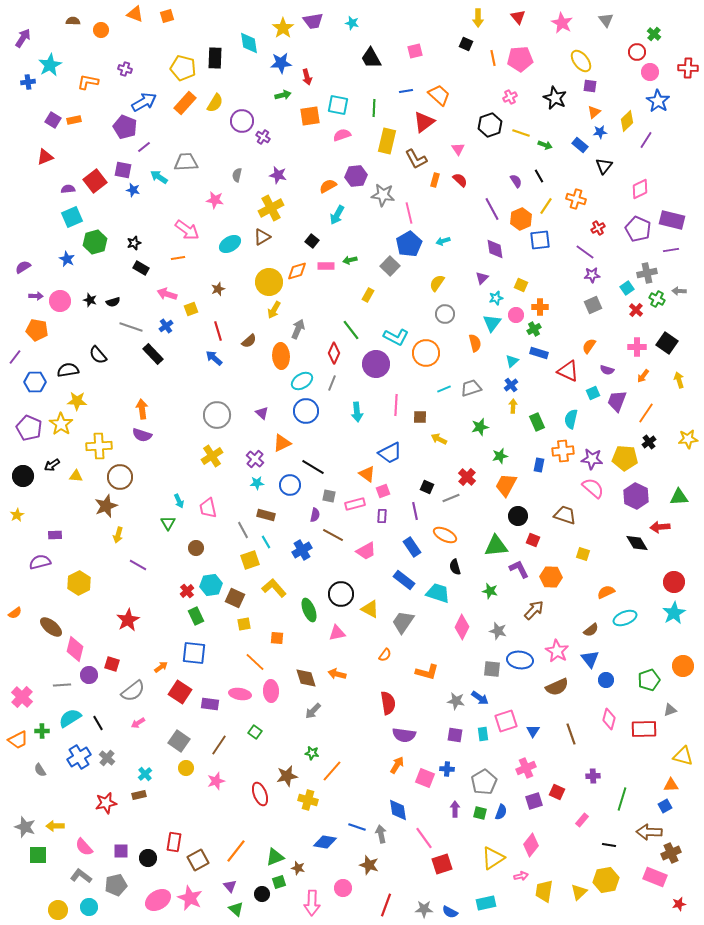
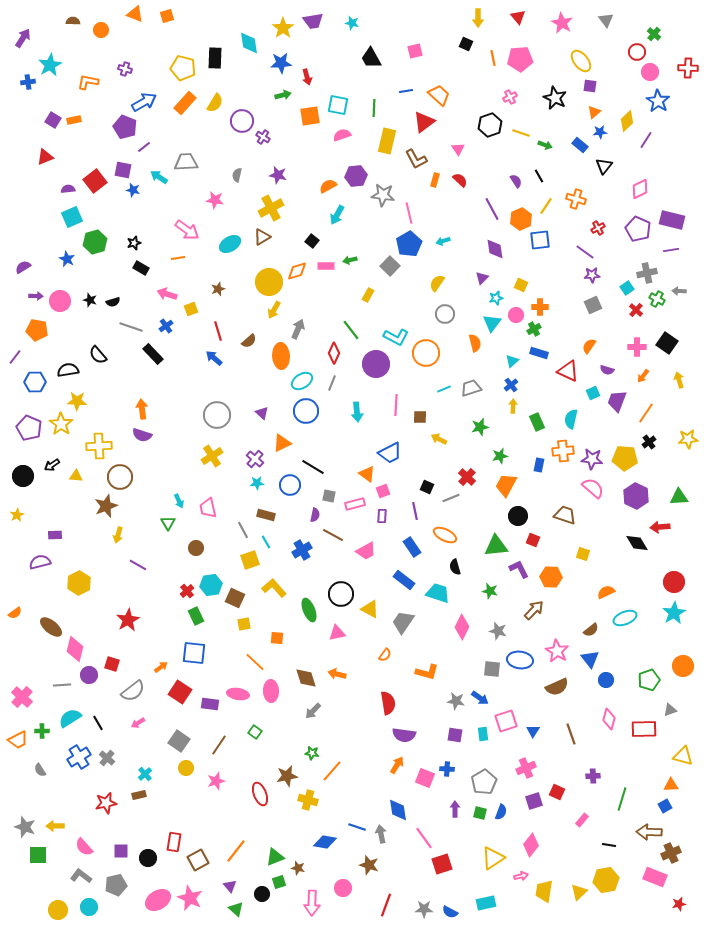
pink ellipse at (240, 694): moved 2 px left
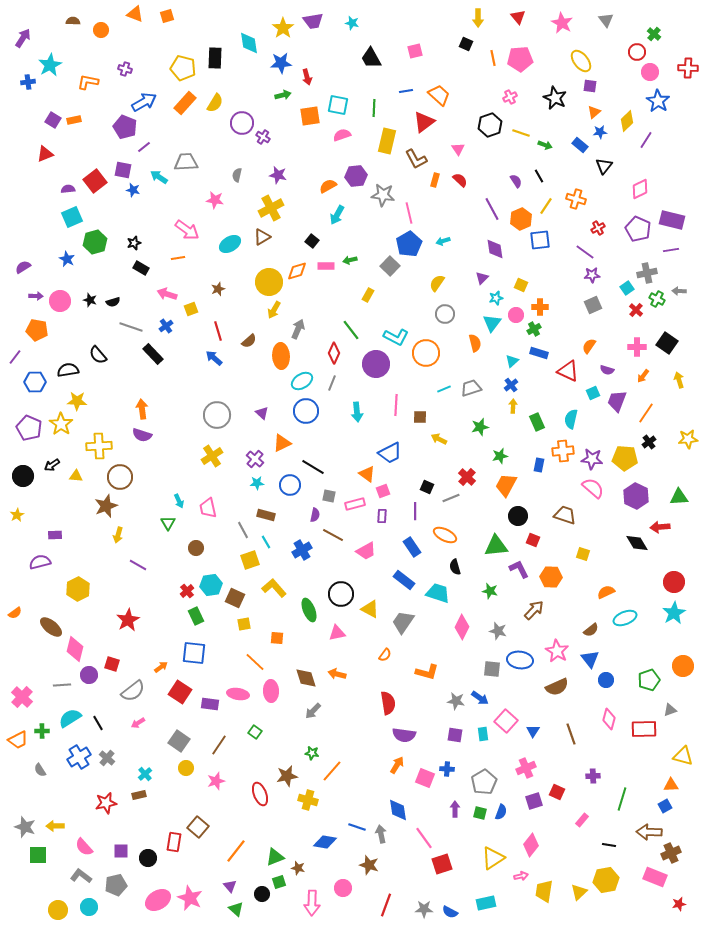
purple circle at (242, 121): moved 2 px down
red triangle at (45, 157): moved 3 px up
purple line at (415, 511): rotated 12 degrees clockwise
yellow hexagon at (79, 583): moved 1 px left, 6 px down
pink square at (506, 721): rotated 30 degrees counterclockwise
brown square at (198, 860): moved 33 px up; rotated 20 degrees counterclockwise
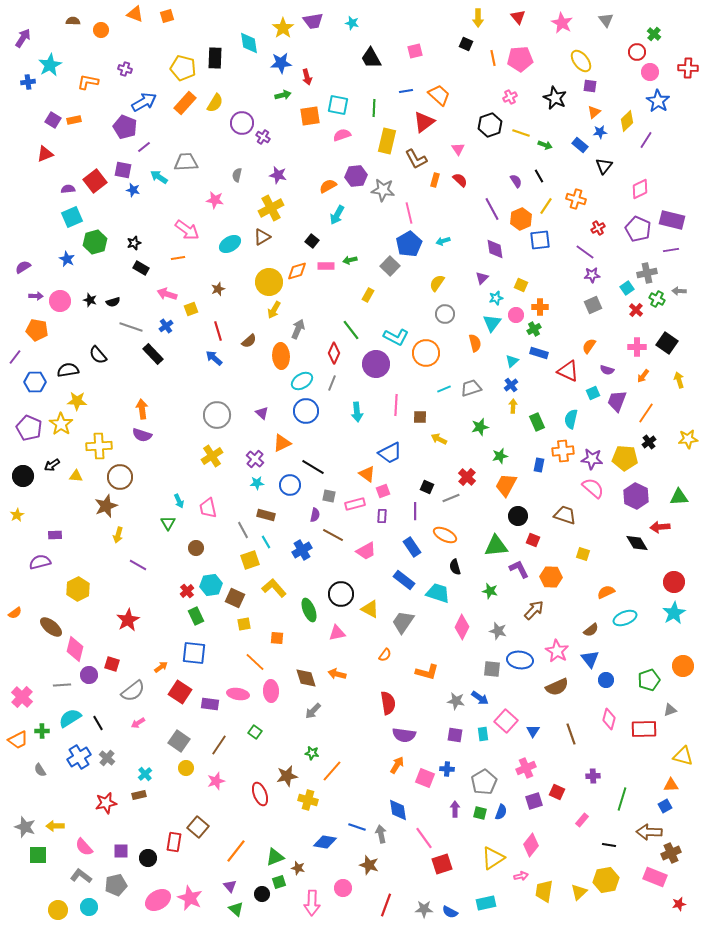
gray star at (383, 195): moved 5 px up
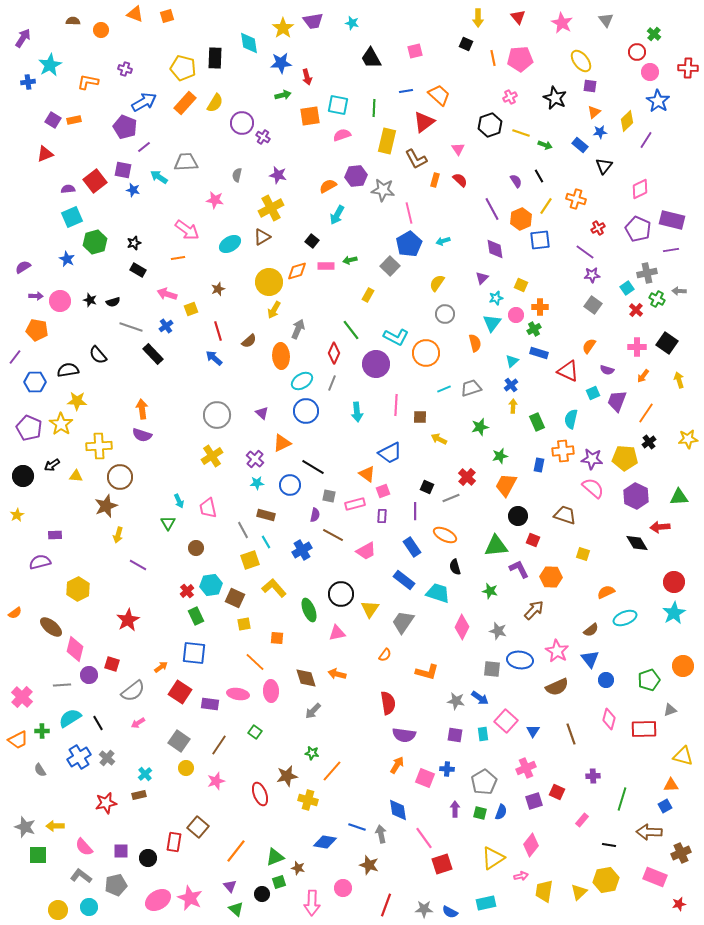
black rectangle at (141, 268): moved 3 px left, 2 px down
gray square at (593, 305): rotated 30 degrees counterclockwise
yellow triangle at (370, 609): rotated 36 degrees clockwise
brown cross at (671, 853): moved 10 px right
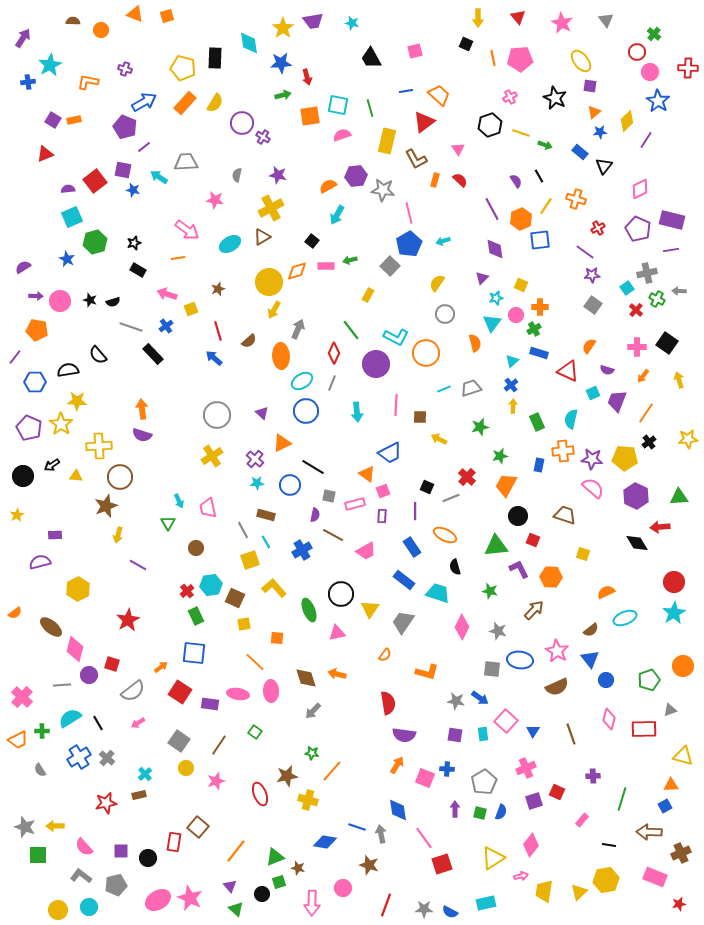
green line at (374, 108): moved 4 px left; rotated 18 degrees counterclockwise
blue rectangle at (580, 145): moved 7 px down
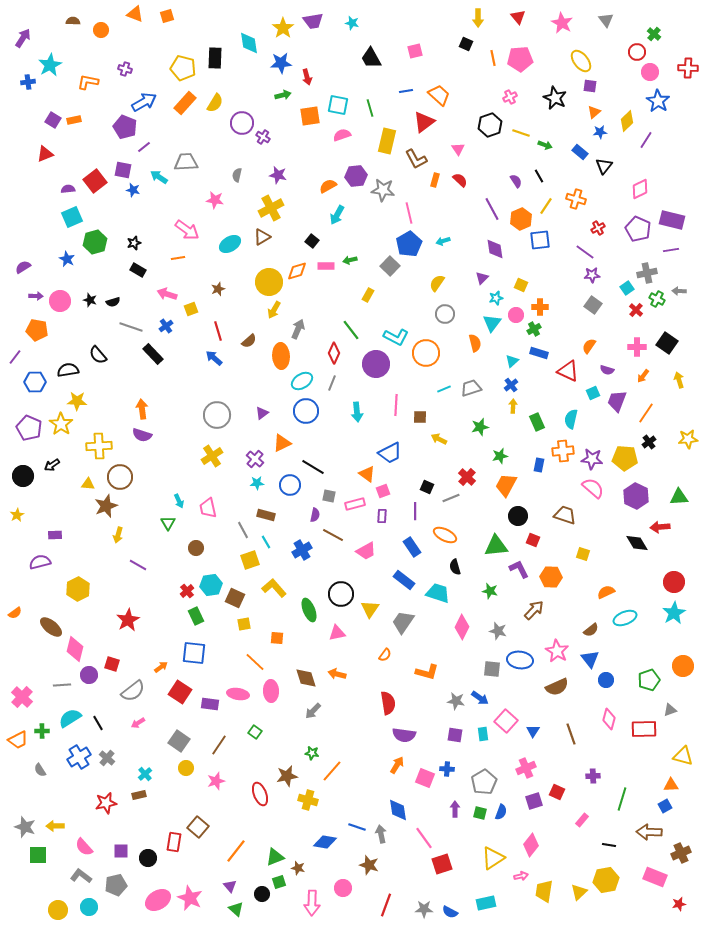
purple triangle at (262, 413): rotated 40 degrees clockwise
yellow triangle at (76, 476): moved 12 px right, 8 px down
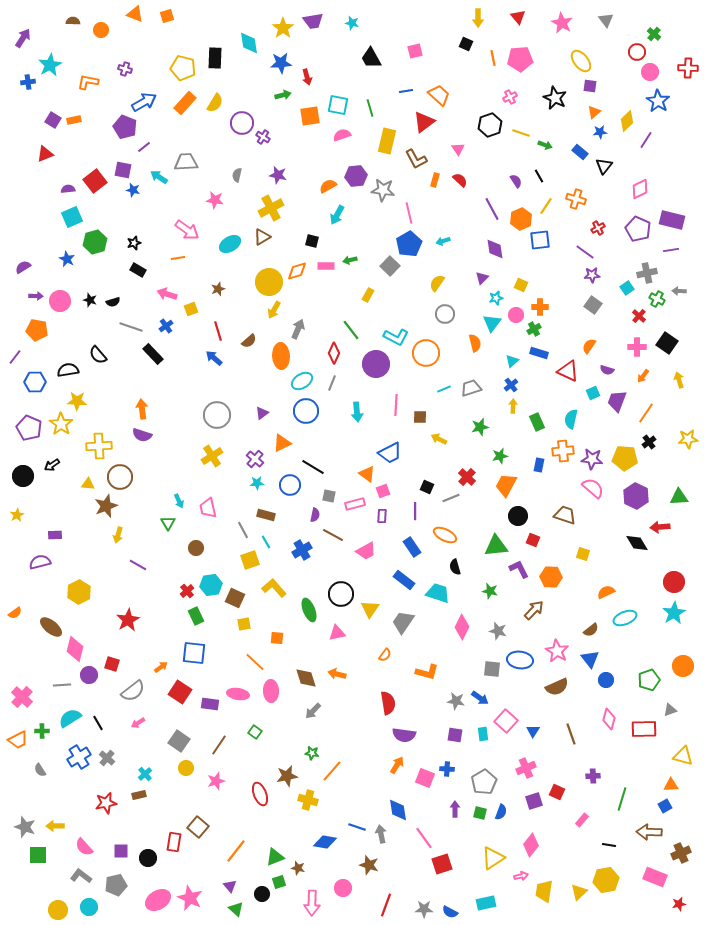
black square at (312, 241): rotated 24 degrees counterclockwise
red cross at (636, 310): moved 3 px right, 6 px down
yellow hexagon at (78, 589): moved 1 px right, 3 px down
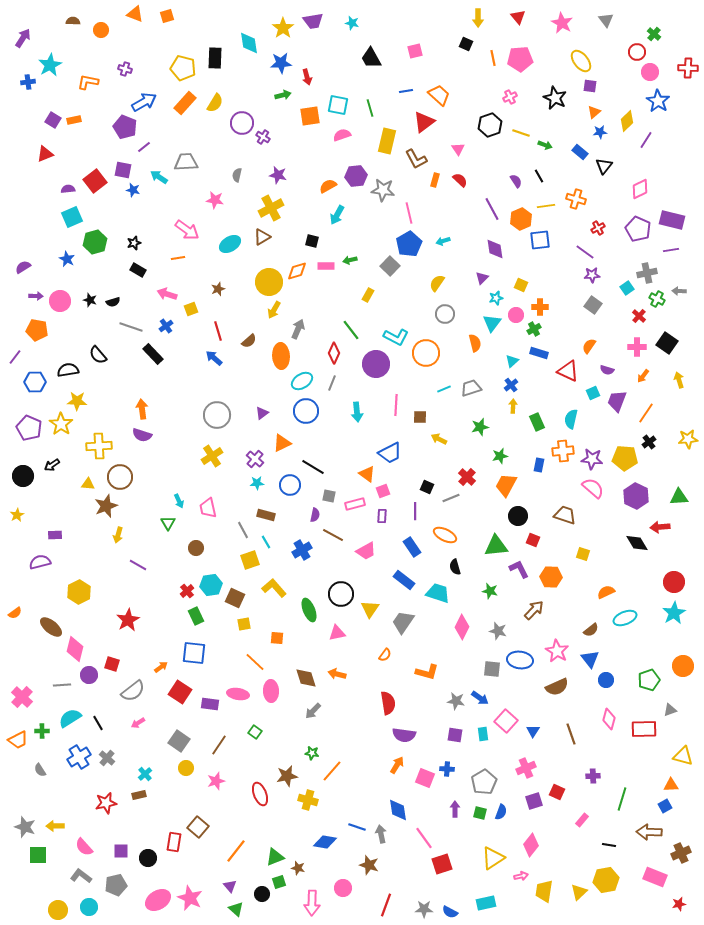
yellow line at (546, 206): rotated 48 degrees clockwise
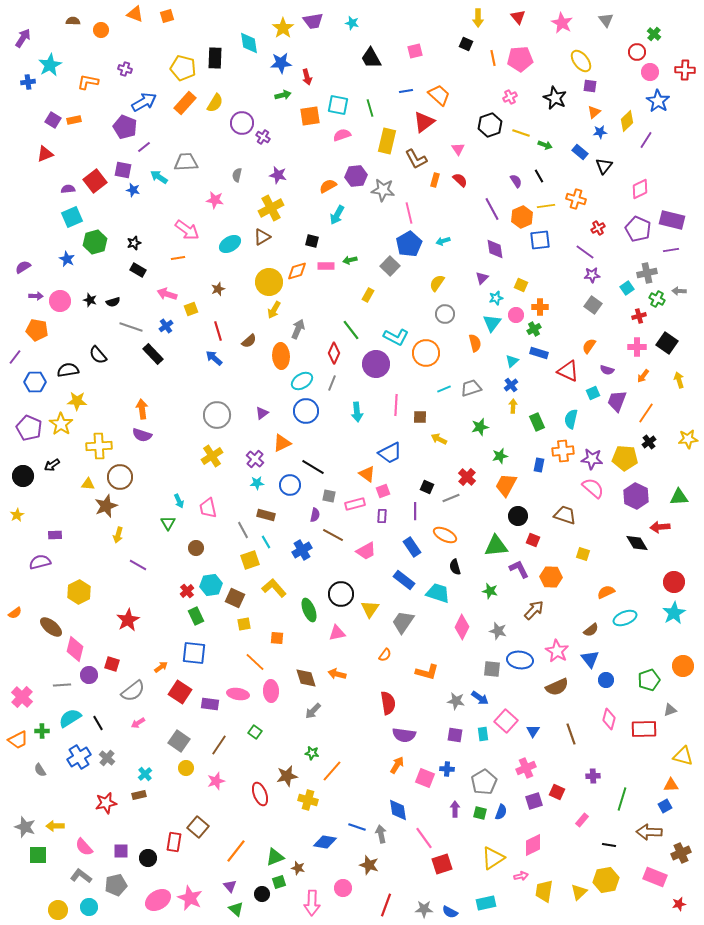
red cross at (688, 68): moved 3 px left, 2 px down
orange hexagon at (521, 219): moved 1 px right, 2 px up
red cross at (639, 316): rotated 32 degrees clockwise
pink diamond at (531, 845): moved 2 px right; rotated 25 degrees clockwise
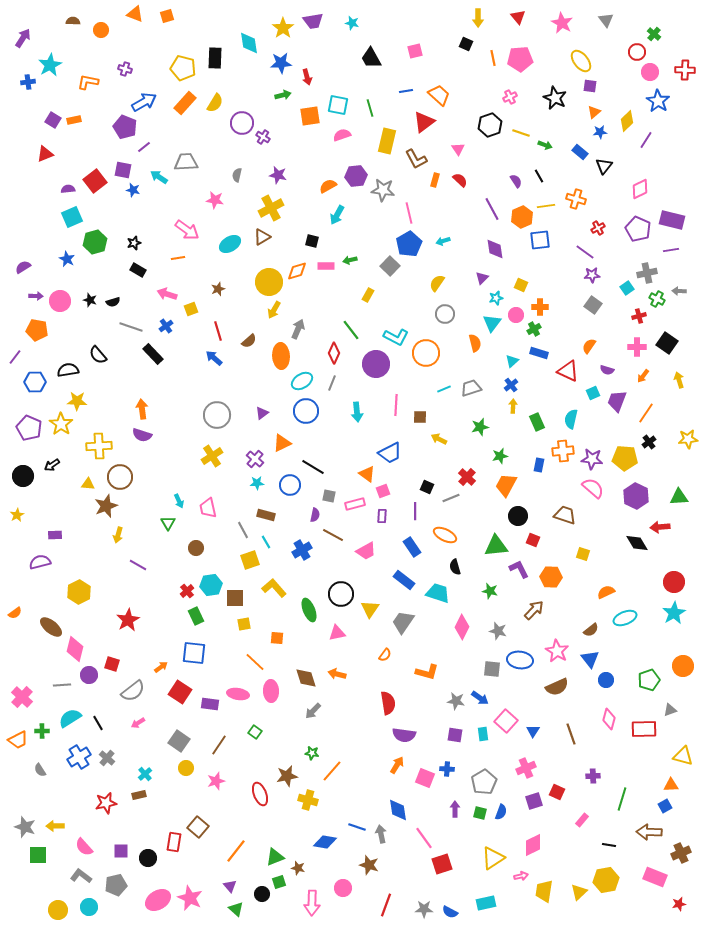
brown square at (235, 598): rotated 24 degrees counterclockwise
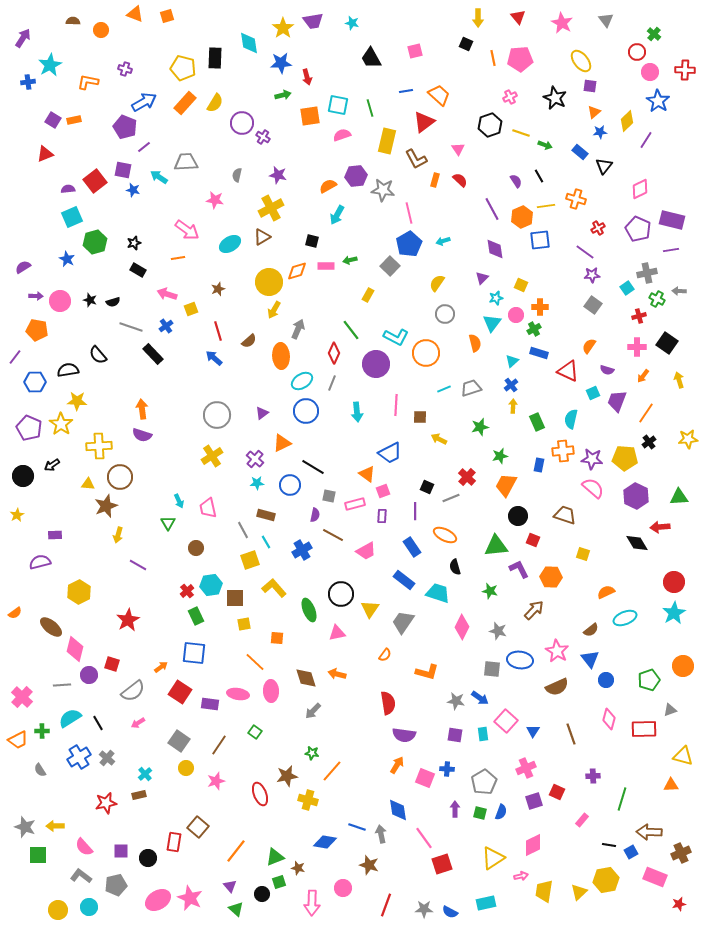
blue square at (665, 806): moved 34 px left, 46 px down
